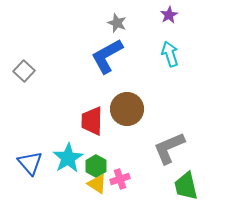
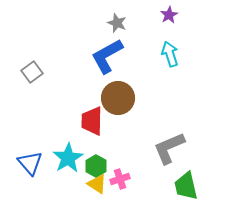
gray square: moved 8 px right, 1 px down; rotated 10 degrees clockwise
brown circle: moved 9 px left, 11 px up
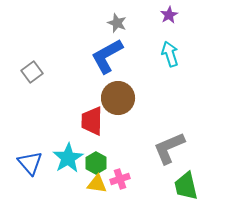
green hexagon: moved 3 px up
yellow triangle: rotated 25 degrees counterclockwise
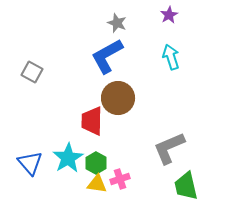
cyan arrow: moved 1 px right, 3 px down
gray square: rotated 25 degrees counterclockwise
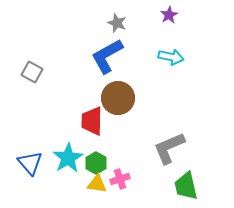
cyan arrow: rotated 120 degrees clockwise
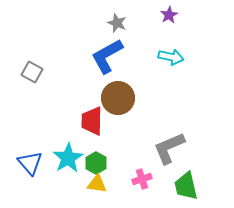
pink cross: moved 22 px right
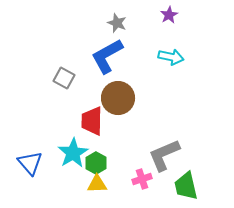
gray square: moved 32 px right, 6 px down
gray L-shape: moved 5 px left, 7 px down
cyan star: moved 5 px right, 5 px up
yellow triangle: rotated 10 degrees counterclockwise
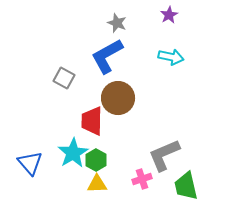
green hexagon: moved 3 px up
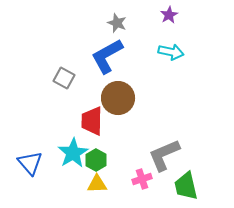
cyan arrow: moved 5 px up
